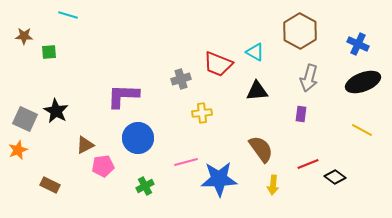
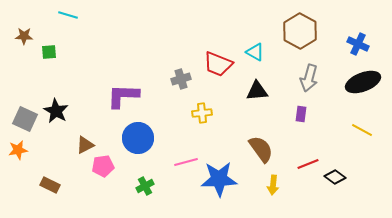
orange star: rotated 12 degrees clockwise
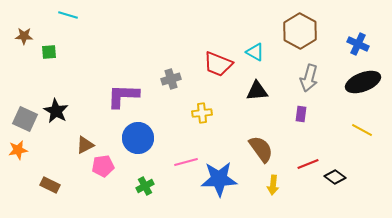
gray cross: moved 10 px left
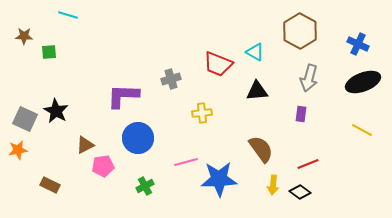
black diamond: moved 35 px left, 15 px down
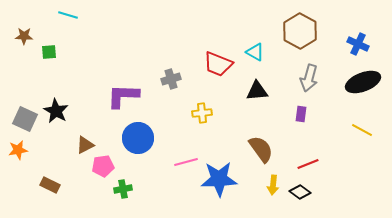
green cross: moved 22 px left, 3 px down; rotated 18 degrees clockwise
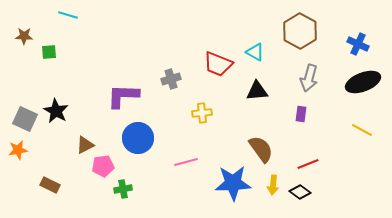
blue star: moved 14 px right, 4 px down
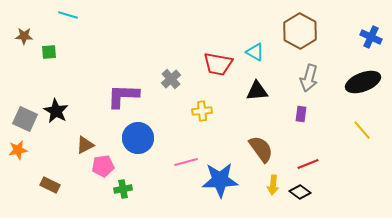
blue cross: moved 13 px right, 7 px up
red trapezoid: rotated 12 degrees counterclockwise
gray cross: rotated 24 degrees counterclockwise
yellow cross: moved 2 px up
yellow line: rotated 20 degrees clockwise
blue star: moved 13 px left, 3 px up
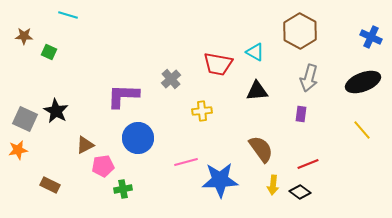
green square: rotated 28 degrees clockwise
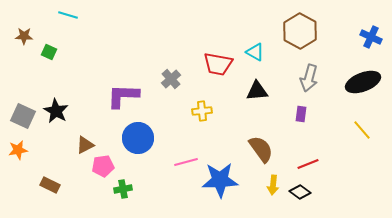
gray square: moved 2 px left, 3 px up
